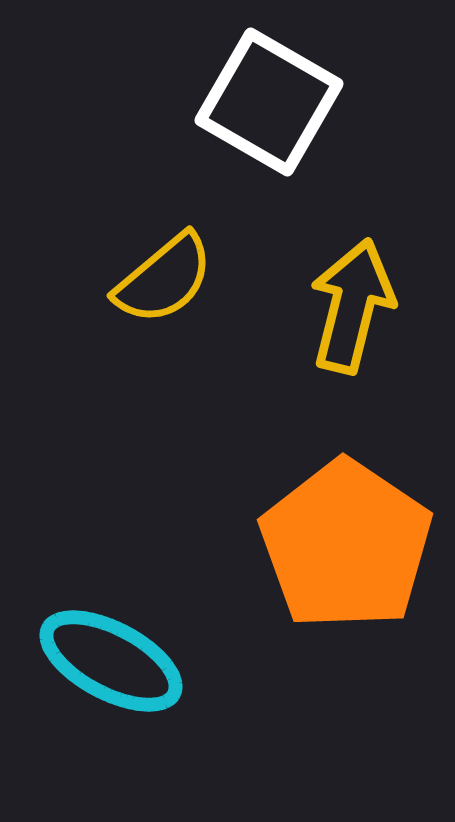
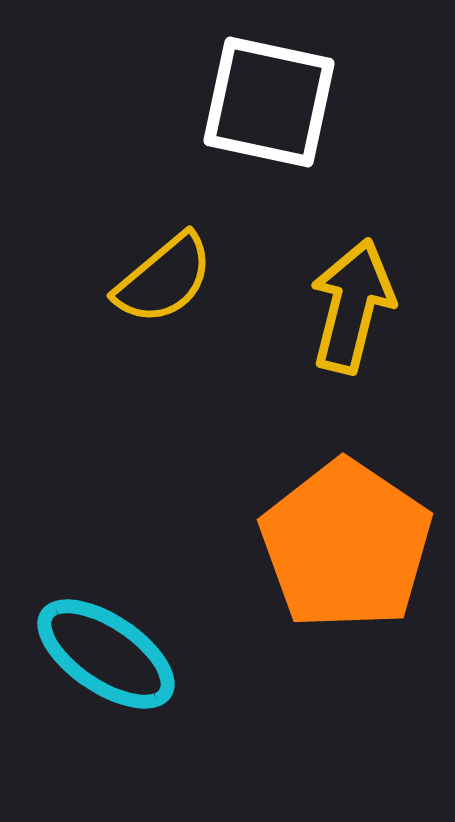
white square: rotated 18 degrees counterclockwise
cyan ellipse: moved 5 px left, 7 px up; rotated 6 degrees clockwise
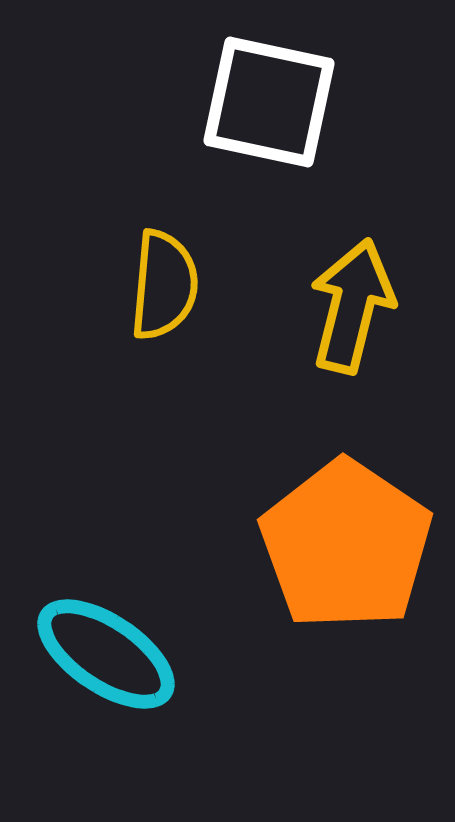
yellow semicircle: moved 6 px down; rotated 45 degrees counterclockwise
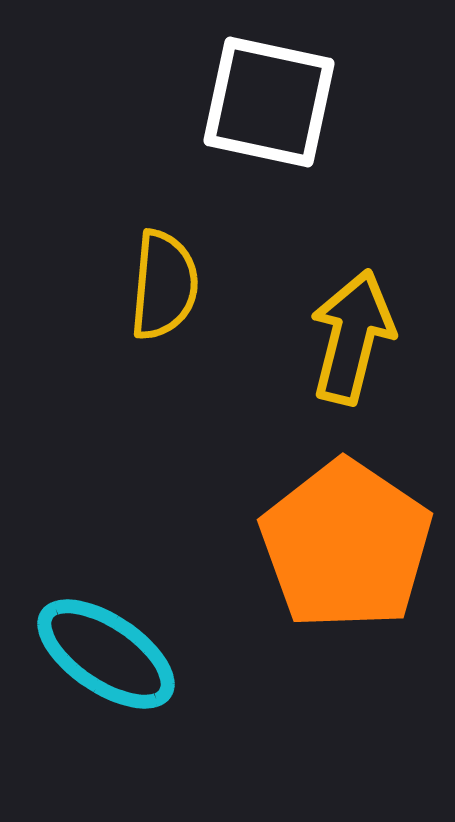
yellow arrow: moved 31 px down
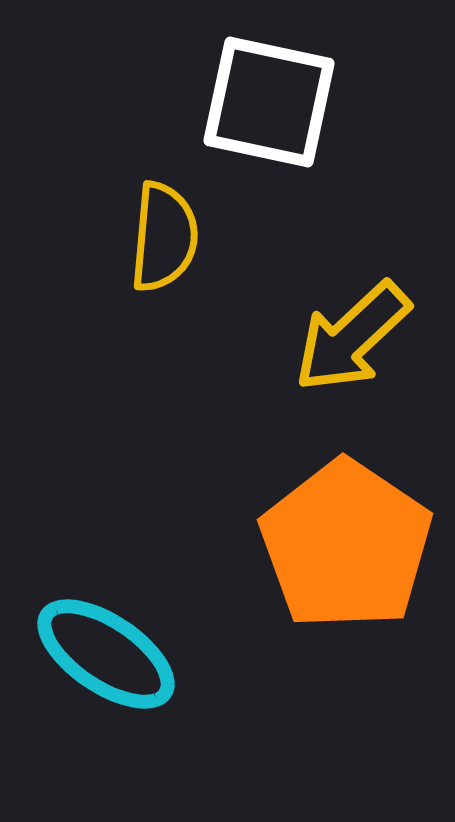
yellow semicircle: moved 48 px up
yellow arrow: rotated 147 degrees counterclockwise
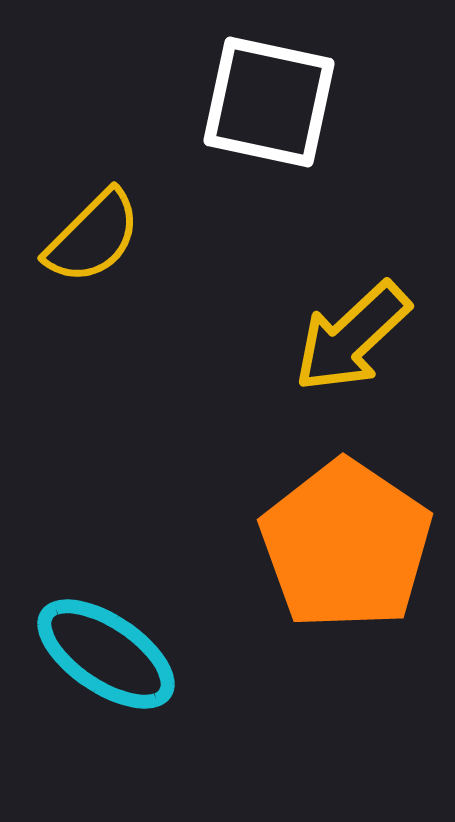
yellow semicircle: moved 71 px left; rotated 40 degrees clockwise
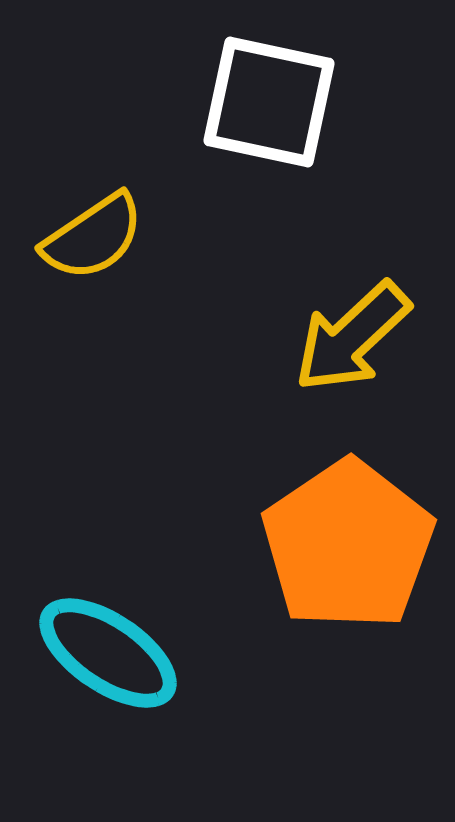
yellow semicircle: rotated 11 degrees clockwise
orange pentagon: moved 2 px right; rotated 4 degrees clockwise
cyan ellipse: moved 2 px right, 1 px up
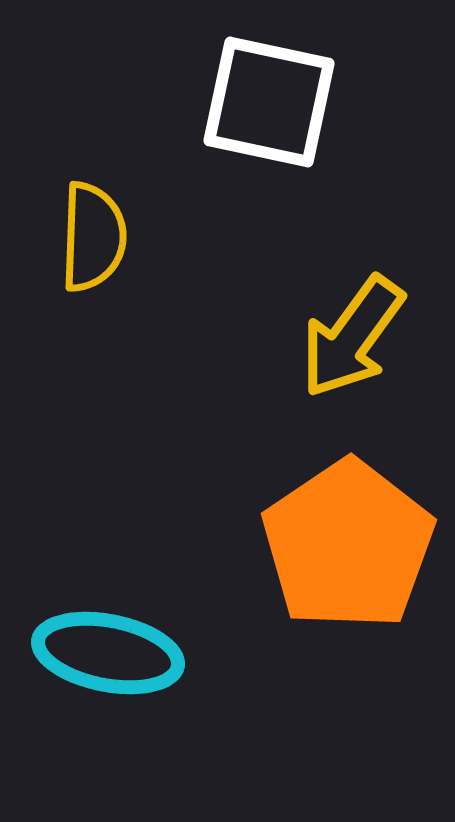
yellow semicircle: rotated 54 degrees counterclockwise
yellow arrow: rotated 11 degrees counterclockwise
cyan ellipse: rotated 23 degrees counterclockwise
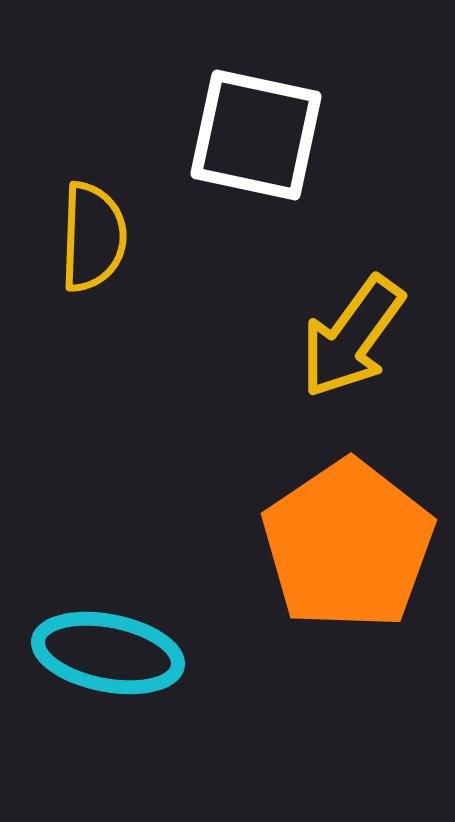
white square: moved 13 px left, 33 px down
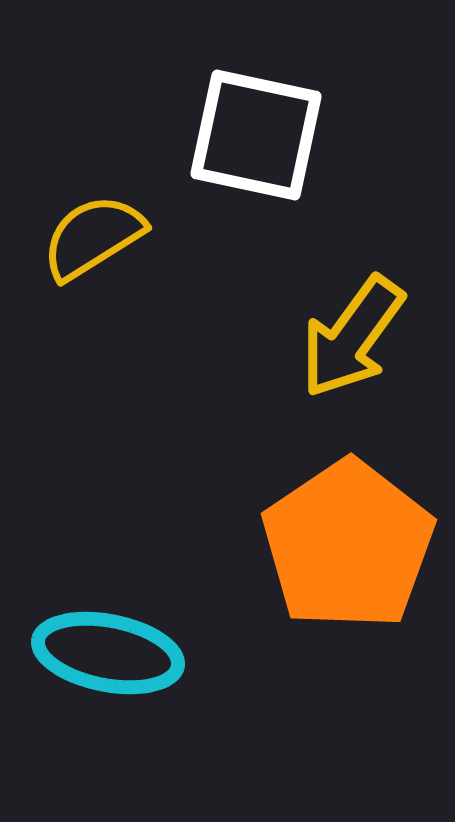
yellow semicircle: rotated 124 degrees counterclockwise
